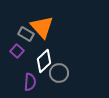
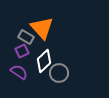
orange triangle: moved 1 px down
gray rectangle: moved 3 px down
purple square: moved 5 px right; rotated 24 degrees clockwise
purple semicircle: moved 11 px left, 10 px up; rotated 60 degrees counterclockwise
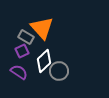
gray circle: moved 2 px up
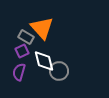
white diamond: rotated 60 degrees counterclockwise
purple semicircle: rotated 108 degrees counterclockwise
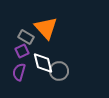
orange triangle: moved 4 px right
white diamond: moved 1 px left, 2 px down
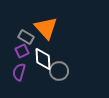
white diamond: moved 4 px up; rotated 10 degrees clockwise
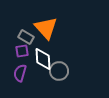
purple square: rotated 16 degrees clockwise
purple semicircle: moved 1 px right, 1 px down
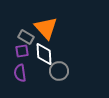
white diamond: moved 1 px right, 5 px up
purple semicircle: rotated 24 degrees counterclockwise
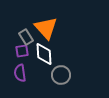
gray rectangle: rotated 28 degrees clockwise
gray circle: moved 2 px right, 4 px down
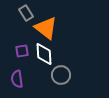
orange triangle: rotated 10 degrees counterclockwise
gray rectangle: moved 24 px up
purple semicircle: moved 3 px left, 6 px down
